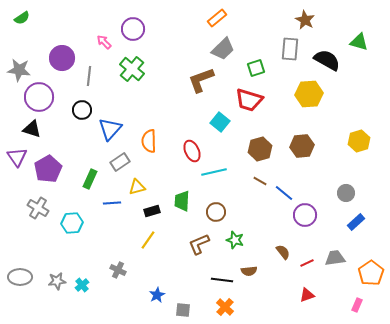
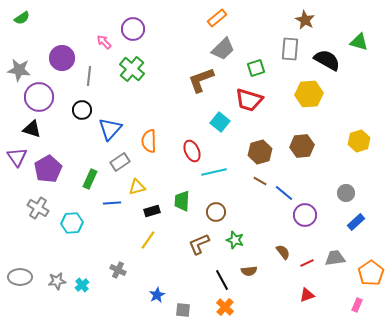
brown hexagon at (260, 149): moved 3 px down
black line at (222, 280): rotated 55 degrees clockwise
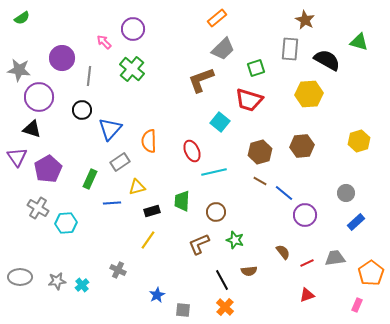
cyan hexagon at (72, 223): moved 6 px left
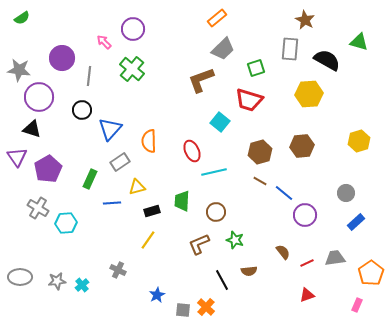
orange cross at (225, 307): moved 19 px left
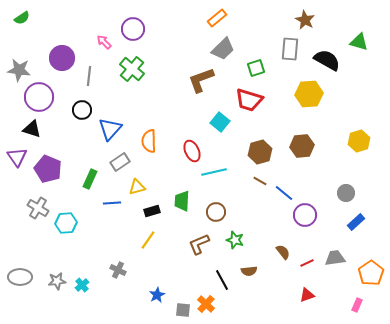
purple pentagon at (48, 169): rotated 20 degrees counterclockwise
orange cross at (206, 307): moved 3 px up
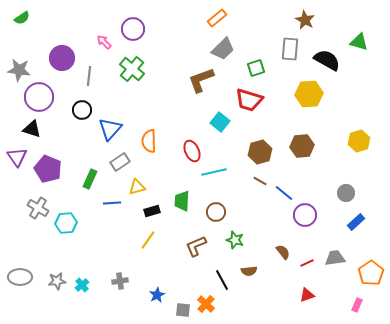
brown L-shape at (199, 244): moved 3 px left, 2 px down
gray cross at (118, 270): moved 2 px right, 11 px down; rotated 35 degrees counterclockwise
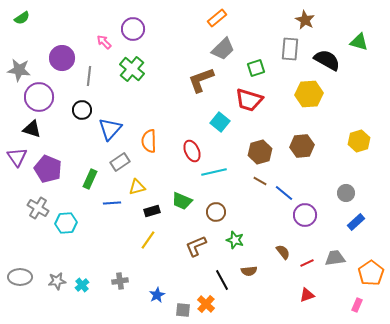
green trapezoid at (182, 201): rotated 70 degrees counterclockwise
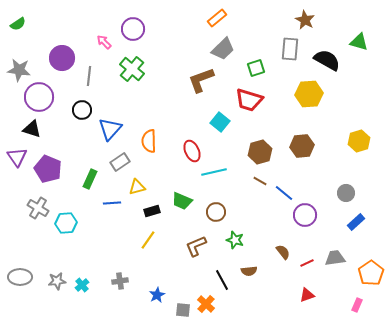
green semicircle at (22, 18): moved 4 px left, 6 px down
